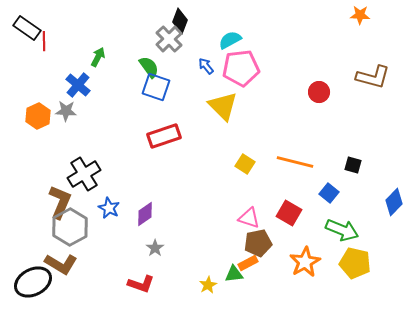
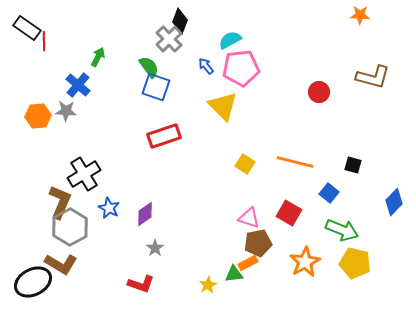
orange hexagon at (38, 116): rotated 20 degrees clockwise
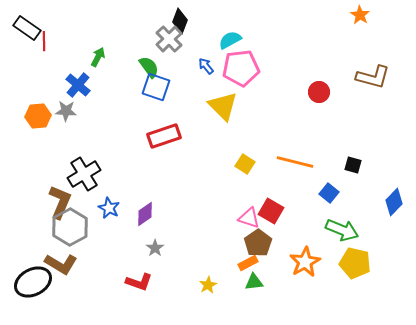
orange star at (360, 15): rotated 30 degrees clockwise
red square at (289, 213): moved 18 px left, 2 px up
brown pentagon at (258, 243): rotated 24 degrees counterclockwise
green triangle at (234, 274): moved 20 px right, 8 px down
red L-shape at (141, 284): moved 2 px left, 2 px up
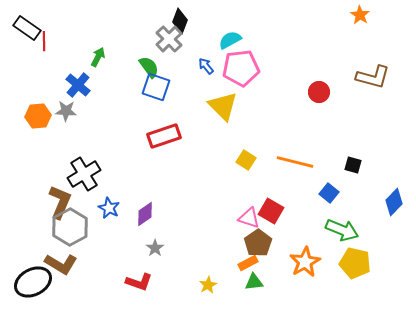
yellow square at (245, 164): moved 1 px right, 4 px up
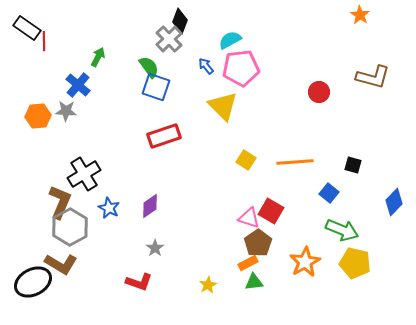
orange line at (295, 162): rotated 18 degrees counterclockwise
purple diamond at (145, 214): moved 5 px right, 8 px up
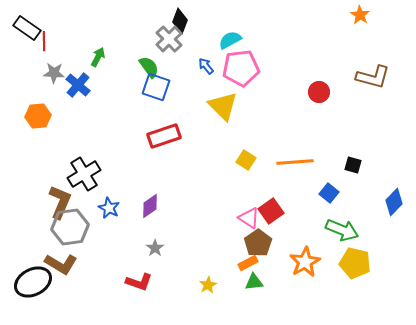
gray star at (66, 111): moved 12 px left, 38 px up
red square at (271, 211): rotated 25 degrees clockwise
pink triangle at (249, 218): rotated 15 degrees clockwise
gray hexagon at (70, 227): rotated 21 degrees clockwise
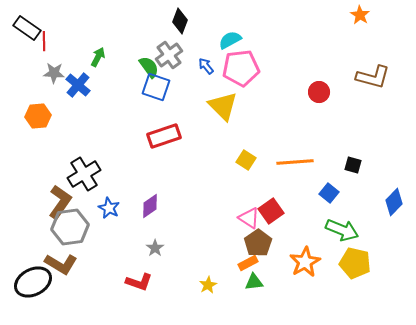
gray cross at (169, 39): moved 16 px down; rotated 8 degrees clockwise
brown L-shape at (60, 202): rotated 12 degrees clockwise
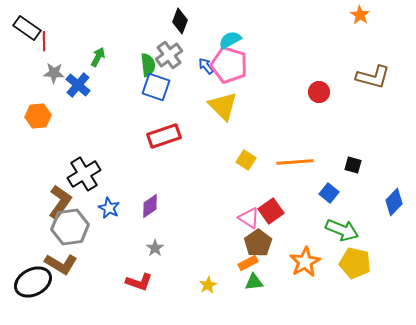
green semicircle at (149, 67): moved 1 px left, 2 px up; rotated 30 degrees clockwise
pink pentagon at (241, 68): moved 12 px left, 3 px up; rotated 24 degrees clockwise
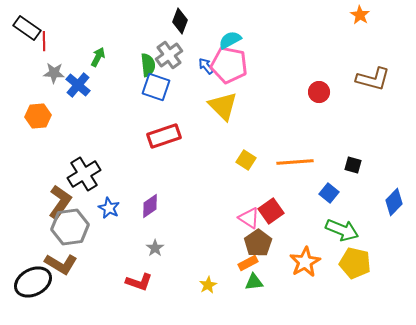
pink pentagon at (229, 65): rotated 6 degrees counterclockwise
brown L-shape at (373, 77): moved 2 px down
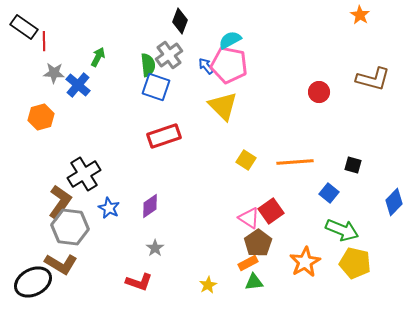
black rectangle at (27, 28): moved 3 px left, 1 px up
orange hexagon at (38, 116): moved 3 px right, 1 px down; rotated 10 degrees counterclockwise
gray hexagon at (70, 227): rotated 15 degrees clockwise
